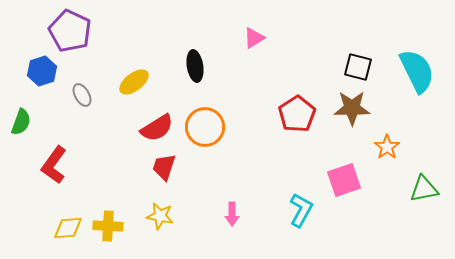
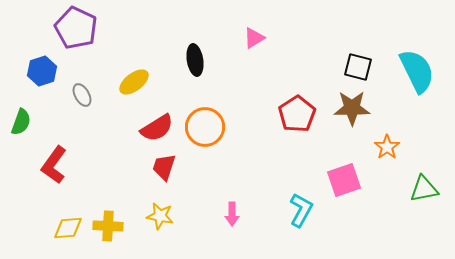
purple pentagon: moved 6 px right, 3 px up
black ellipse: moved 6 px up
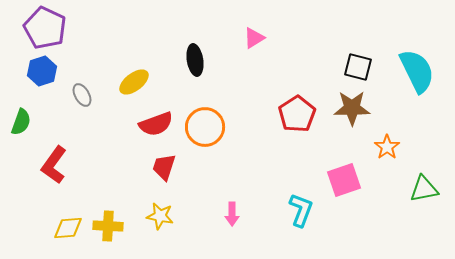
purple pentagon: moved 31 px left
red semicircle: moved 1 px left, 4 px up; rotated 12 degrees clockwise
cyan L-shape: rotated 8 degrees counterclockwise
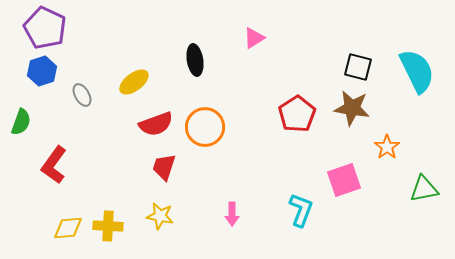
brown star: rotated 9 degrees clockwise
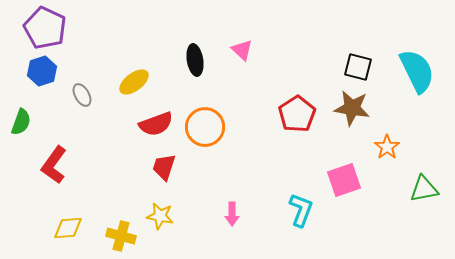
pink triangle: moved 12 px left, 12 px down; rotated 45 degrees counterclockwise
yellow cross: moved 13 px right, 10 px down; rotated 12 degrees clockwise
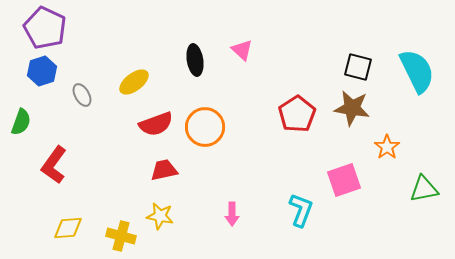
red trapezoid: moved 3 px down; rotated 60 degrees clockwise
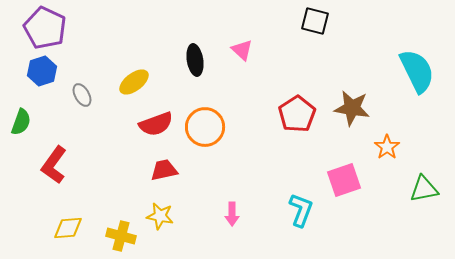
black square: moved 43 px left, 46 px up
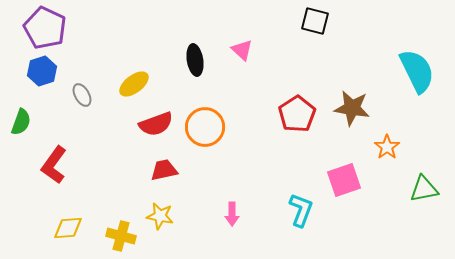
yellow ellipse: moved 2 px down
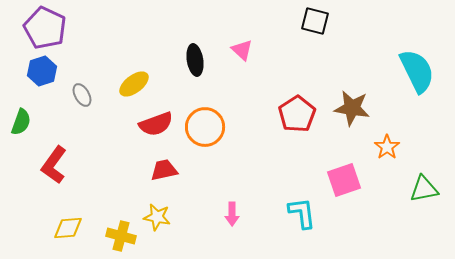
cyan L-shape: moved 1 px right, 3 px down; rotated 28 degrees counterclockwise
yellow star: moved 3 px left, 1 px down
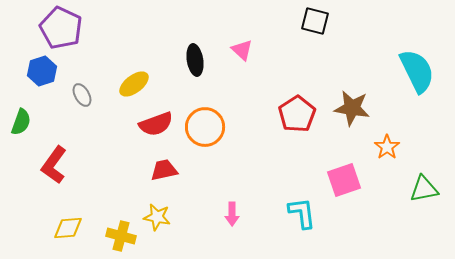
purple pentagon: moved 16 px right
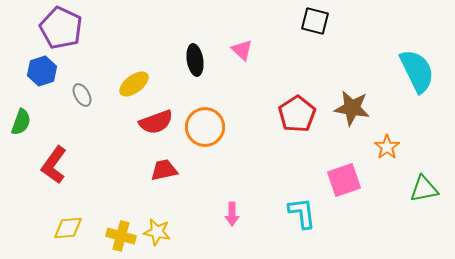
red semicircle: moved 2 px up
yellow star: moved 15 px down
